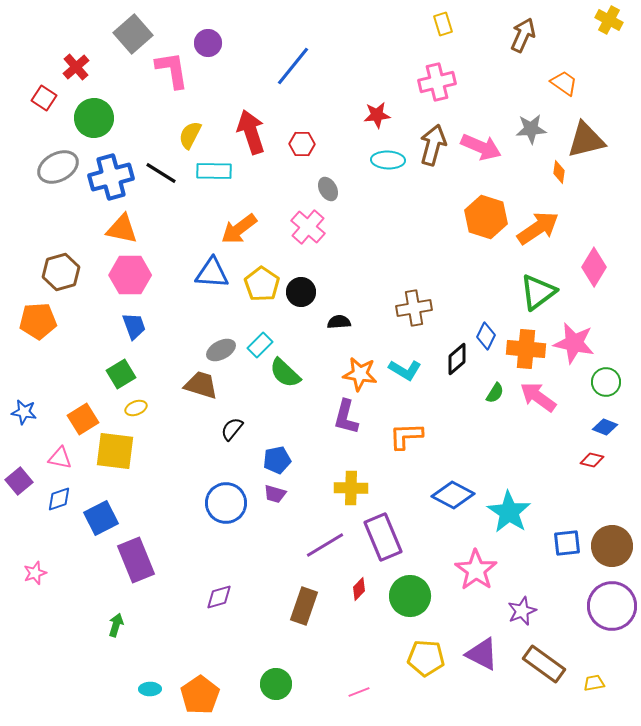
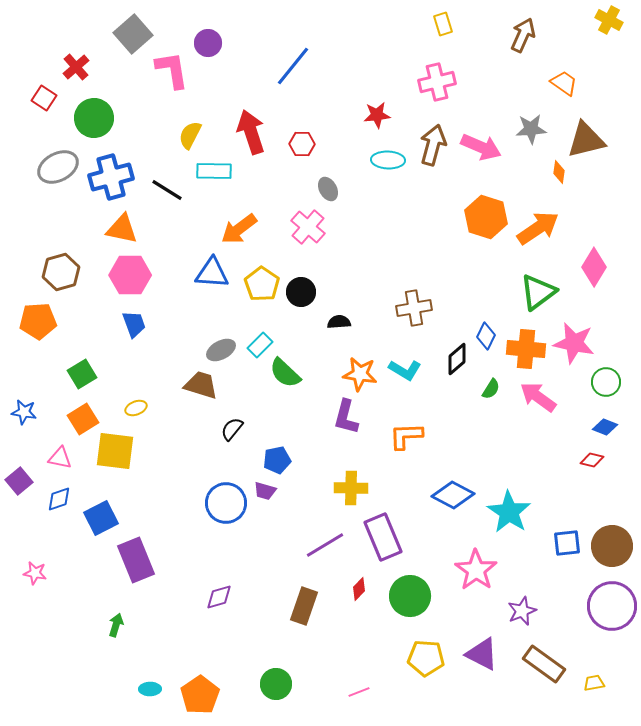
black line at (161, 173): moved 6 px right, 17 px down
blue trapezoid at (134, 326): moved 2 px up
green square at (121, 374): moved 39 px left
green semicircle at (495, 393): moved 4 px left, 4 px up
purple trapezoid at (275, 494): moved 10 px left, 3 px up
pink star at (35, 573): rotated 30 degrees clockwise
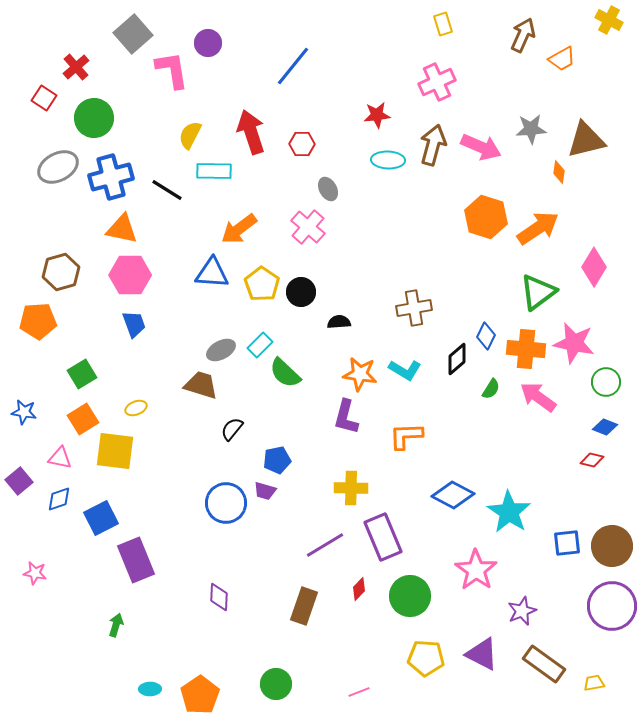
pink cross at (437, 82): rotated 12 degrees counterclockwise
orange trapezoid at (564, 83): moved 2 px left, 24 px up; rotated 116 degrees clockwise
purple diamond at (219, 597): rotated 72 degrees counterclockwise
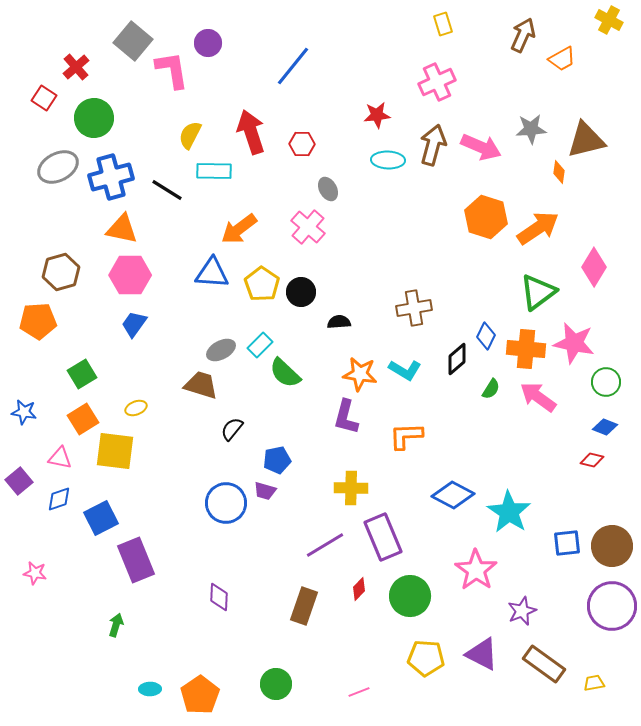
gray square at (133, 34): moved 7 px down; rotated 9 degrees counterclockwise
blue trapezoid at (134, 324): rotated 124 degrees counterclockwise
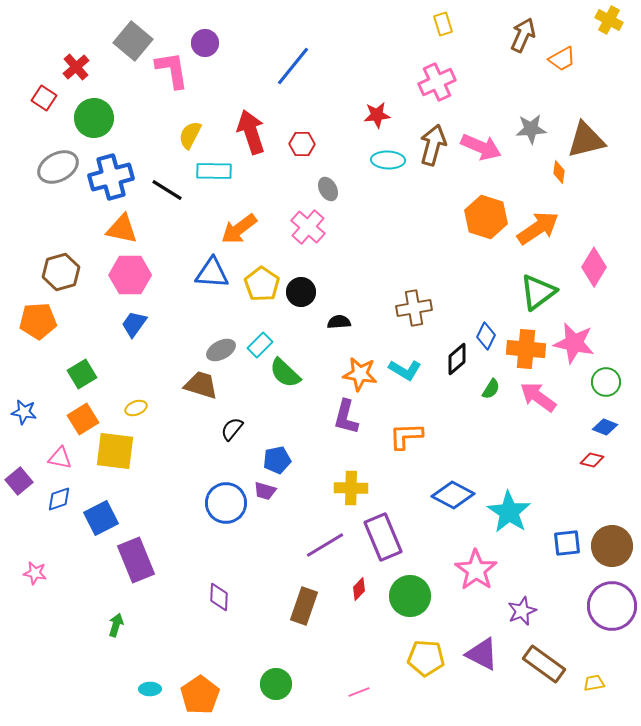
purple circle at (208, 43): moved 3 px left
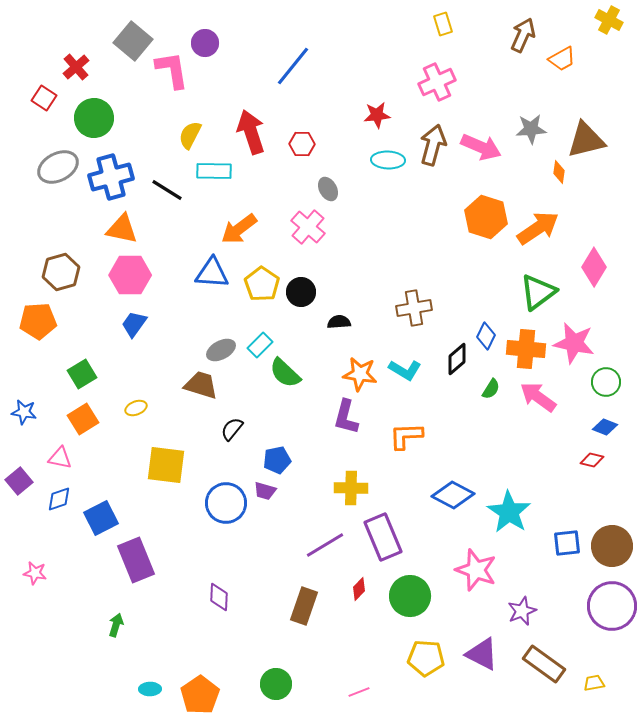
yellow square at (115, 451): moved 51 px right, 14 px down
pink star at (476, 570): rotated 15 degrees counterclockwise
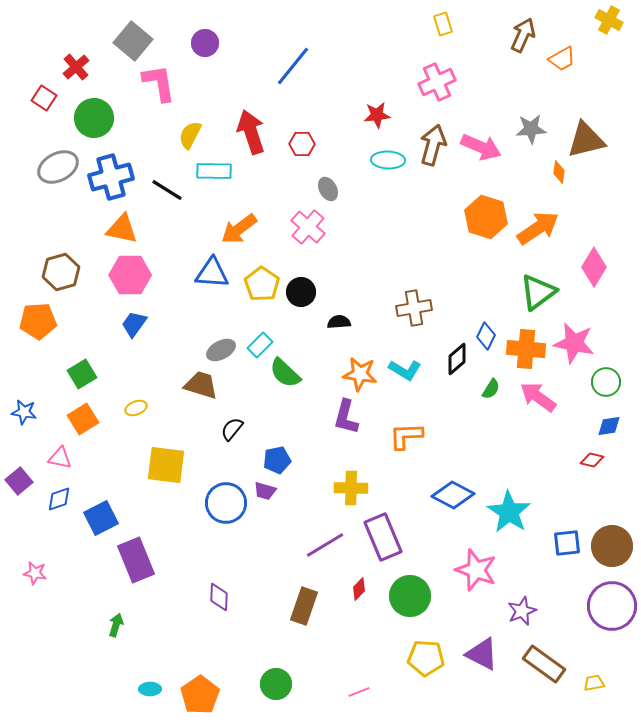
pink L-shape at (172, 70): moved 13 px left, 13 px down
blue diamond at (605, 427): moved 4 px right, 1 px up; rotated 30 degrees counterclockwise
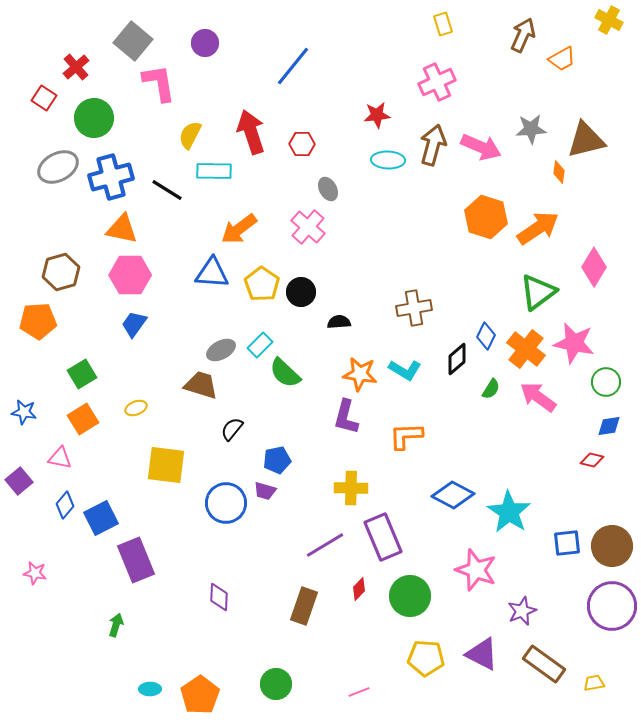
orange cross at (526, 349): rotated 33 degrees clockwise
blue diamond at (59, 499): moved 6 px right, 6 px down; rotated 32 degrees counterclockwise
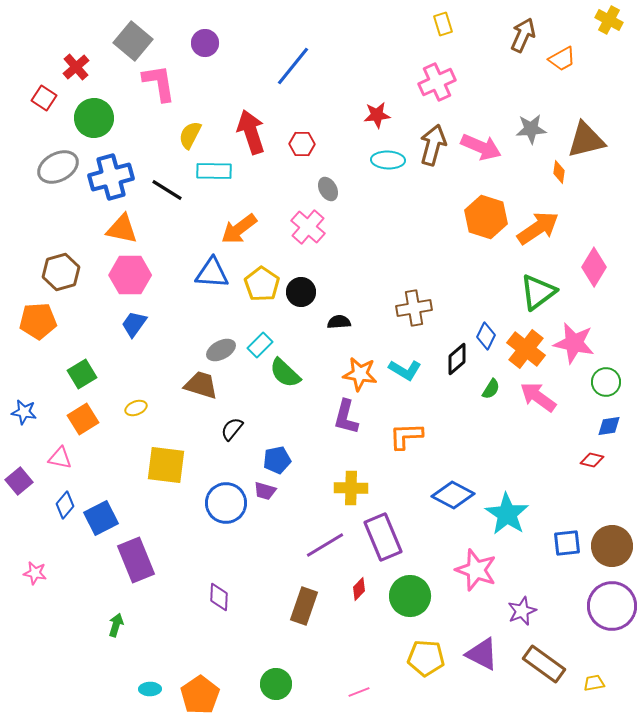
cyan star at (509, 512): moved 2 px left, 2 px down
